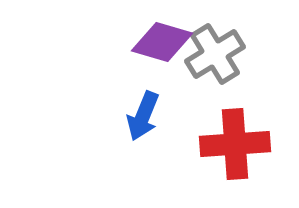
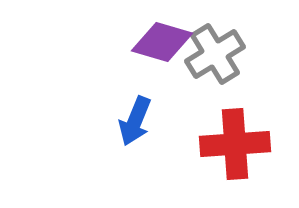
blue arrow: moved 8 px left, 5 px down
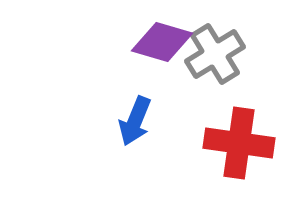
red cross: moved 4 px right, 1 px up; rotated 12 degrees clockwise
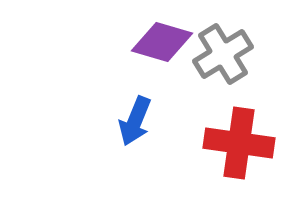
gray cross: moved 8 px right
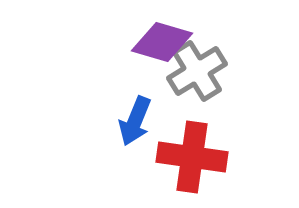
gray cross: moved 26 px left, 17 px down
red cross: moved 47 px left, 14 px down
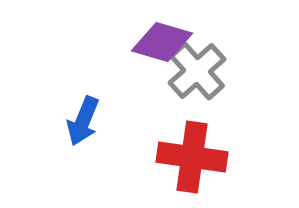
gray cross: rotated 10 degrees counterclockwise
blue arrow: moved 52 px left
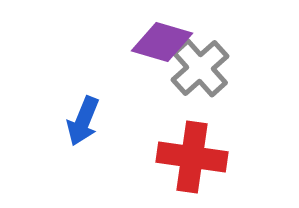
gray cross: moved 3 px right, 3 px up
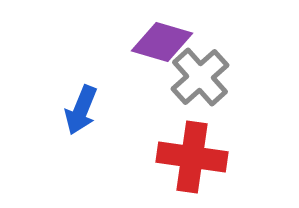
gray cross: moved 9 px down
blue arrow: moved 2 px left, 11 px up
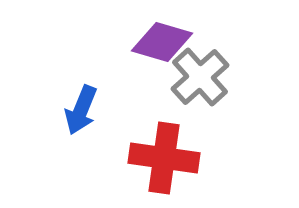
red cross: moved 28 px left, 1 px down
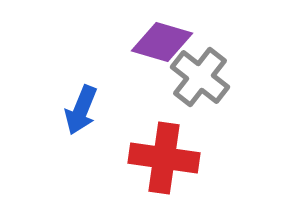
gray cross: rotated 10 degrees counterclockwise
